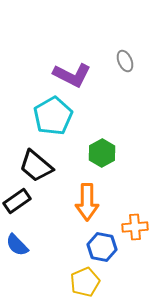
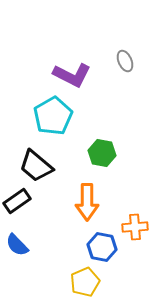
green hexagon: rotated 20 degrees counterclockwise
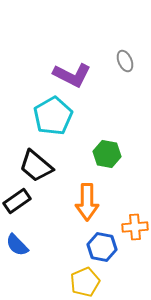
green hexagon: moved 5 px right, 1 px down
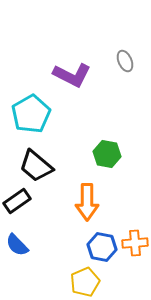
cyan pentagon: moved 22 px left, 2 px up
orange cross: moved 16 px down
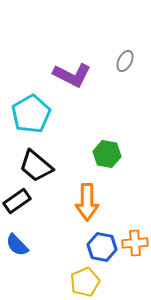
gray ellipse: rotated 50 degrees clockwise
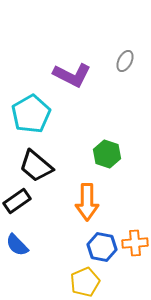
green hexagon: rotated 8 degrees clockwise
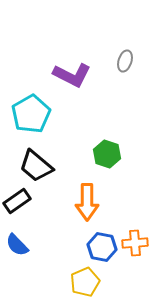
gray ellipse: rotated 10 degrees counterclockwise
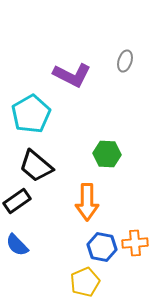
green hexagon: rotated 16 degrees counterclockwise
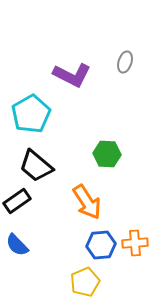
gray ellipse: moved 1 px down
orange arrow: rotated 33 degrees counterclockwise
blue hexagon: moved 1 px left, 2 px up; rotated 16 degrees counterclockwise
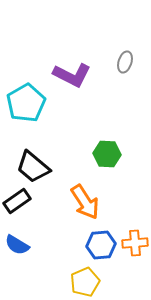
cyan pentagon: moved 5 px left, 11 px up
black trapezoid: moved 3 px left, 1 px down
orange arrow: moved 2 px left
blue semicircle: rotated 15 degrees counterclockwise
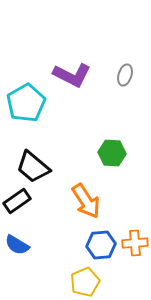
gray ellipse: moved 13 px down
green hexagon: moved 5 px right, 1 px up
orange arrow: moved 1 px right, 1 px up
